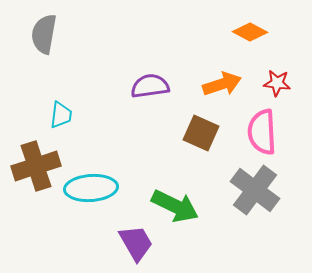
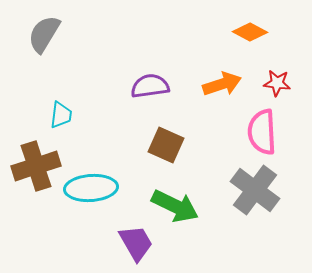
gray semicircle: rotated 21 degrees clockwise
brown square: moved 35 px left, 12 px down
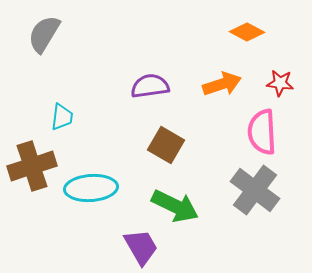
orange diamond: moved 3 px left
red star: moved 3 px right
cyan trapezoid: moved 1 px right, 2 px down
brown square: rotated 6 degrees clockwise
brown cross: moved 4 px left
purple trapezoid: moved 5 px right, 4 px down
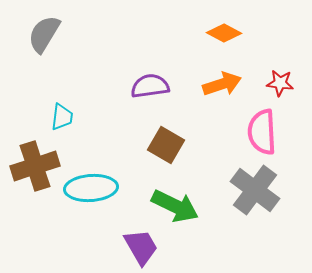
orange diamond: moved 23 px left, 1 px down
brown cross: moved 3 px right
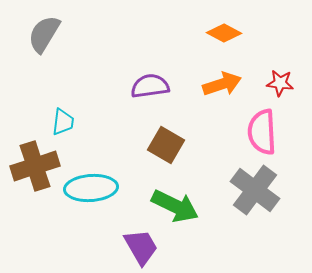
cyan trapezoid: moved 1 px right, 5 px down
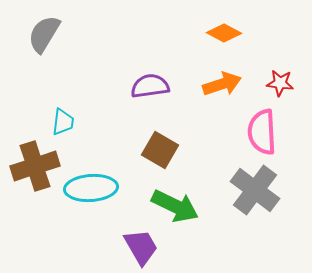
brown square: moved 6 px left, 5 px down
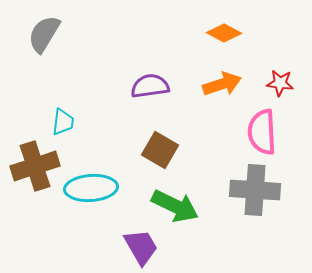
gray cross: rotated 33 degrees counterclockwise
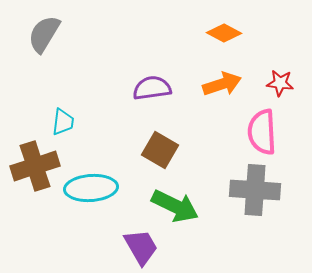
purple semicircle: moved 2 px right, 2 px down
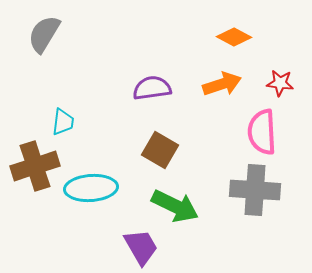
orange diamond: moved 10 px right, 4 px down
